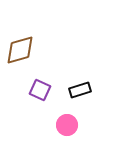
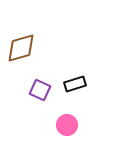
brown diamond: moved 1 px right, 2 px up
black rectangle: moved 5 px left, 6 px up
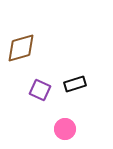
pink circle: moved 2 px left, 4 px down
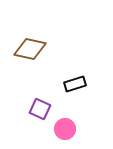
brown diamond: moved 9 px right, 1 px down; rotated 28 degrees clockwise
purple square: moved 19 px down
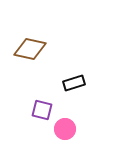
black rectangle: moved 1 px left, 1 px up
purple square: moved 2 px right, 1 px down; rotated 10 degrees counterclockwise
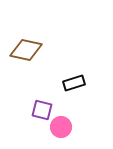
brown diamond: moved 4 px left, 1 px down
pink circle: moved 4 px left, 2 px up
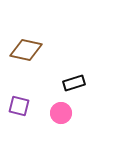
purple square: moved 23 px left, 4 px up
pink circle: moved 14 px up
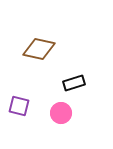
brown diamond: moved 13 px right, 1 px up
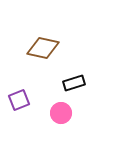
brown diamond: moved 4 px right, 1 px up
purple square: moved 6 px up; rotated 35 degrees counterclockwise
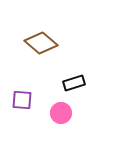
brown diamond: moved 2 px left, 5 px up; rotated 28 degrees clockwise
purple square: moved 3 px right; rotated 25 degrees clockwise
